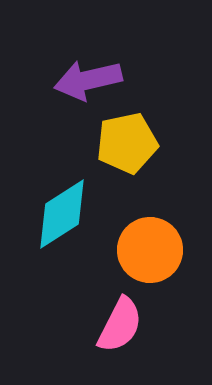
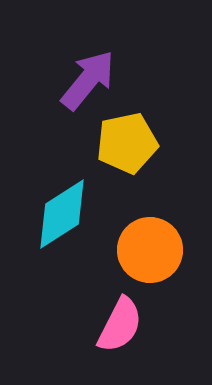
purple arrow: rotated 142 degrees clockwise
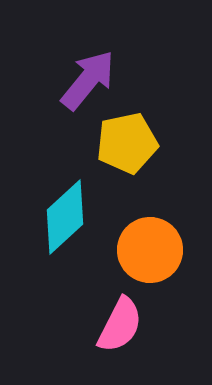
cyan diamond: moved 3 px right, 3 px down; rotated 10 degrees counterclockwise
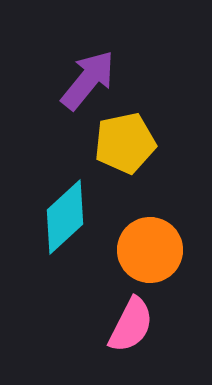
yellow pentagon: moved 2 px left
pink semicircle: moved 11 px right
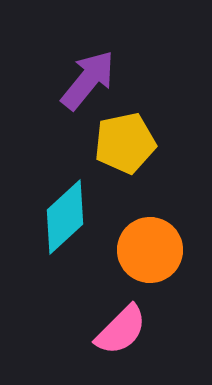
pink semicircle: moved 10 px left, 5 px down; rotated 18 degrees clockwise
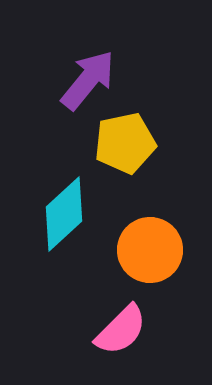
cyan diamond: moved 1 px left, 3 px up
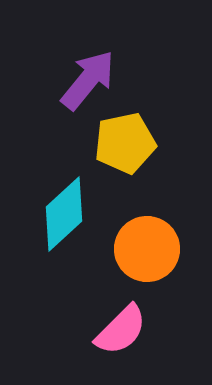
orange circle: moved 3 px left, 1 px up
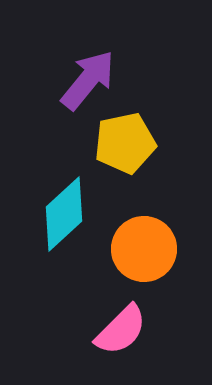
orange circle: moved 3 px left
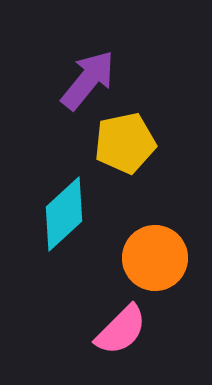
orange circle: moved 11 px right, 9 px down
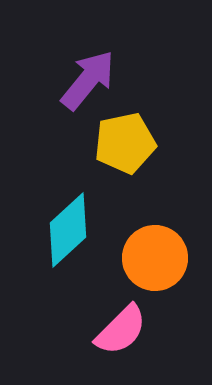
cyan diamond: moved 4 px right, 16 px down
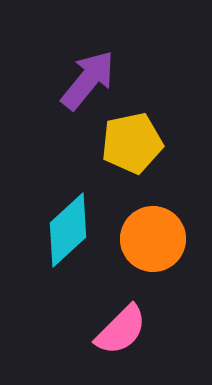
yellow pentagon: moved 7 px right
orange circle: moved 2 px left, 19 px up
